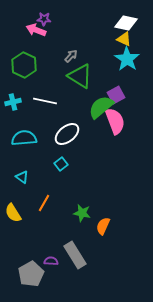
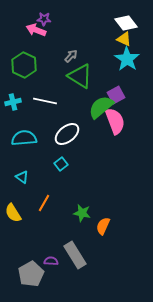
white diamond: rotated 40 degrees clockwise
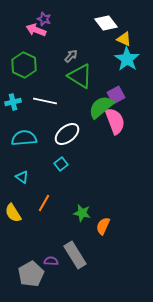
purple star: rotated 16 degrees clockwise
white diamond: moved 20 px left
